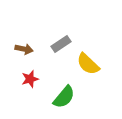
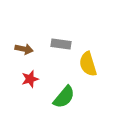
gray rectangle: rotated 42 degrees clockwise
yellow semicircle: rotated 30 degrees clockwise
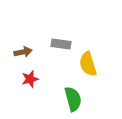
brown arrow: moved 1 px left, 3 px down; rotated 24 degrees counterclockwise
green semicircle: moved 9 px right, 2 px down; rotated 55 degrees counterclockwise
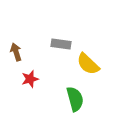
brown arrow: moved 7 px left; rotated 96 degrees counterclockwise
yellow semicircle: rotated 30 degrees counterclockwise
green semicircle: moved 2 px right
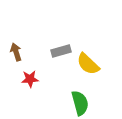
gray rectangle: moved 7 px down; rotated 24 degrees counterclockwise
red star: rotated 12 degrees clockwise
green semicircle: moved 5 px right, 4 px down
